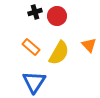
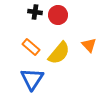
black cross: rotated 24 degrees clockwise
red circle: moved 1 px right, 1 px up
yellow semicircle: rotated 10 degrees clockwise
blue triangle: moved 2 px left, 3 px up
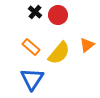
black cross: rotated 32 degrees clockwise
orange triangle: moved 2 px left; rotated 35 degrees clockwise
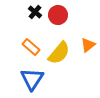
orange triangle: moved 1 px right
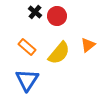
red circle: moved 1 px left, 1 px down
orange rectangle: moved 4 px left
blue triangle: moved 5 px left, 1 px down
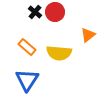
red circle: moved 2 px left, 4 px up
orange triangle: moved 10 px up
yellow semicircle: rotated 55 degrees clockwise
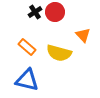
black cross: rotated 16 degrees clockwise
orange triangle: moved 5 px left; rotated 35 degrees counterclockwise
yellow semicircle: rotated 10 degrees clockwise
blue triangle: rotated 50 degrees counterclockwise
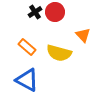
blue triangle: rotated 15 degrees clockwise
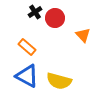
red circle: moved 6 px down
yellow semicircle: moved 28 px down
blue triangle: moved 4 px up
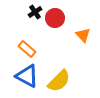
orange rectangle: moved 2 px down
yellow semicircle: rotated 60 degrees counterclockwise
